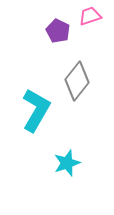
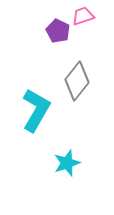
pink trapezoid: moved 7 px left
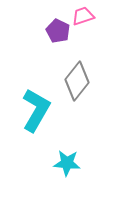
cyan star: rotated 24 degrees clockwise
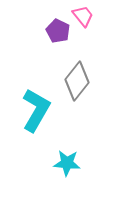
pink trapezoid: rotated 70 degrees clockwise
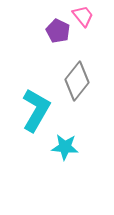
cyan star: moved 2 px left, 16 px up
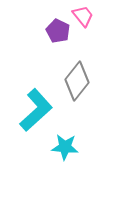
cyan L-shape: rotated 18 degrees clockwise
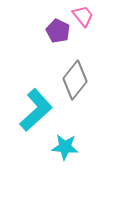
gray diamond: moved 2 px left, 1 px up
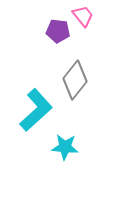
purple pentagon: rotated 20 degrees counterclockwise
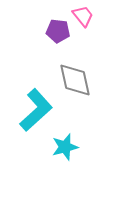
gray diamond: rotated 51 degrees counterclockwise
cyan star: rotated 20 degrees counterclockwise
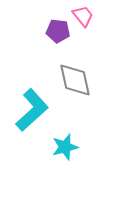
cyan L-shape: moved 4 px left
